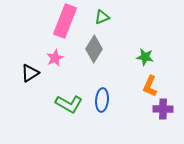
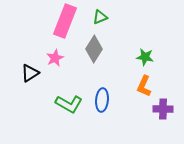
green triangle: moved 2 px left
orange L-shape: moved 6 px left
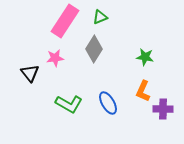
pink rectangle: rotated 12 degrees clockwise
pink star: rotated 18 degrees clockwise
black triangle: rotated 36 degrees counterclockwise
orange L-shape: moved 1 px left, 5 px down
blue ellipse: moved 6 px right, 3 px down; rotated 35 degrees counterclockwise
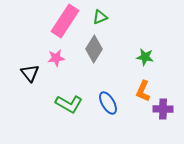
pink star: moved 1 px right
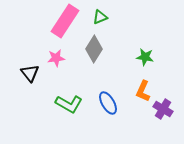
purple cross: rotated 30 degrees clockwise
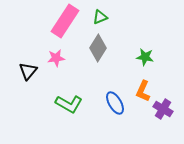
gray diamond: moved 4 px right, 1 px up
black triangle: moved 2 px left, 2 px up; rotated 18 degrees clockwise
blue ellipse: moved 7 px right
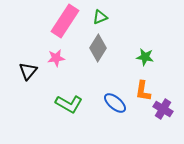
orange L-shape: rotated 15 degrees counterclockwise
blue ellipse: rotated 20 degrees counterclockwise
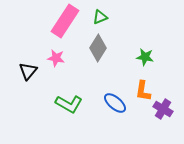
pink star: rotated 18 degrees clockwise
